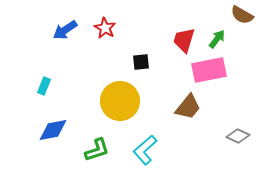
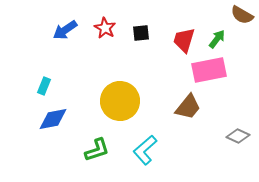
black square: moved 29 px up
blue diamond: moved 11 px up
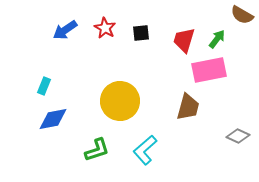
brown trapezoid: rotated 24 degrees counterclockwise
